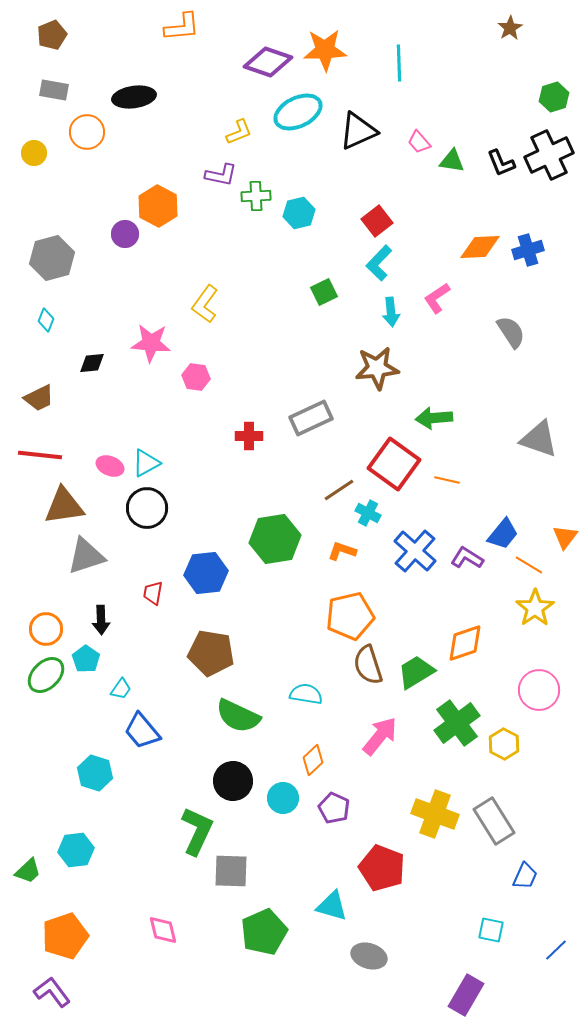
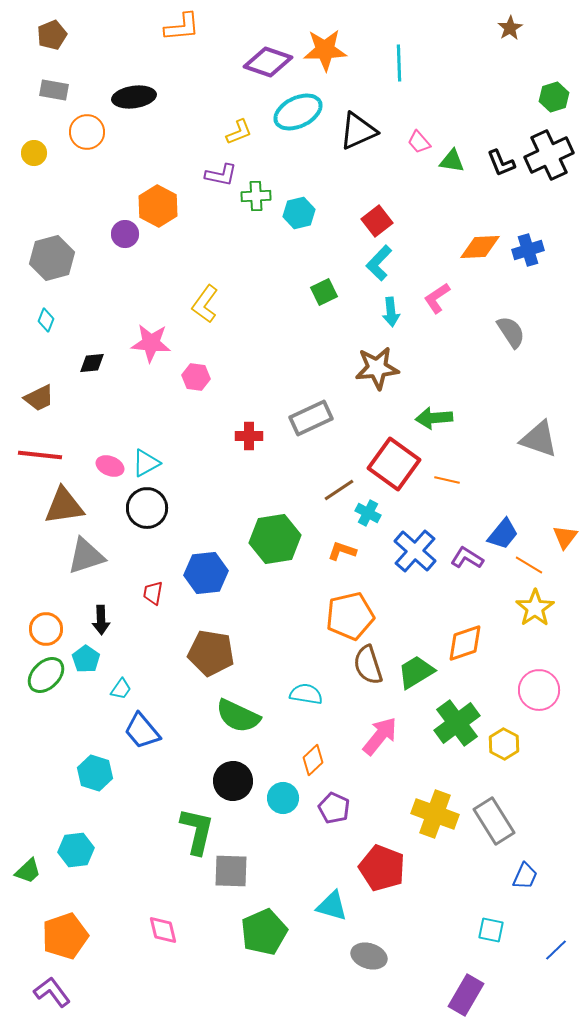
green L-shape at (197, 831): rotated 12 degrees counterclockwise
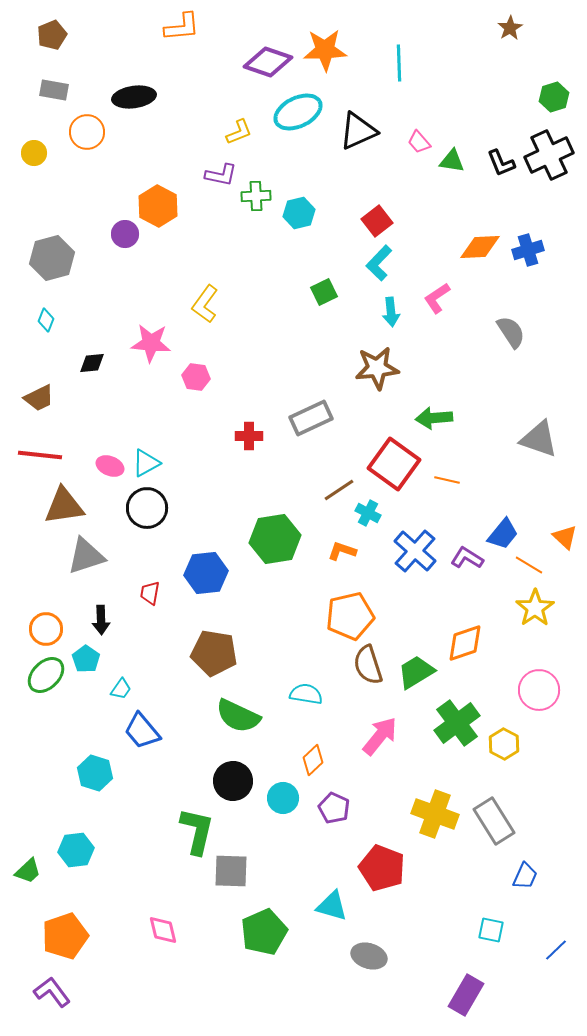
orange triangle at (565, 537): rotated 24 degrees counterclockwise
red trapezoid at (153, 593): moved 3 px left
brown pentagon at (211, 653): moved 3 px right
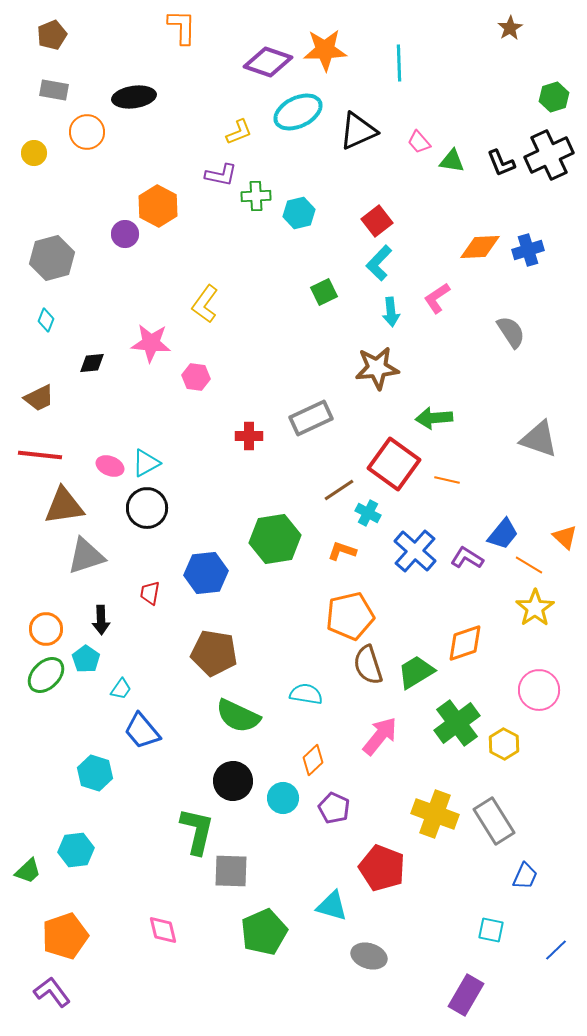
orange L-shape at (182, 27): rotated 84 degrees counterclockwise
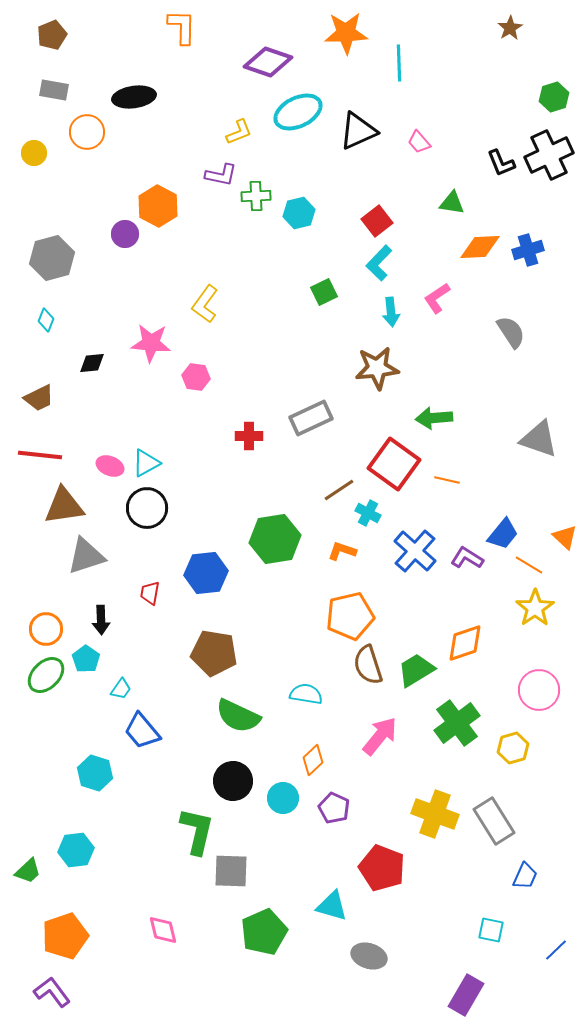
orange star at (325, 50): moved 21 px right, 17 px up
green triangle at (452, 161): moved 42 px down
green trapezoid at (416, 672): moved 2 px up
yellow hexagon at (504, 744): moved 9 px right, 4 px down; rotated 16 degrees clockwise
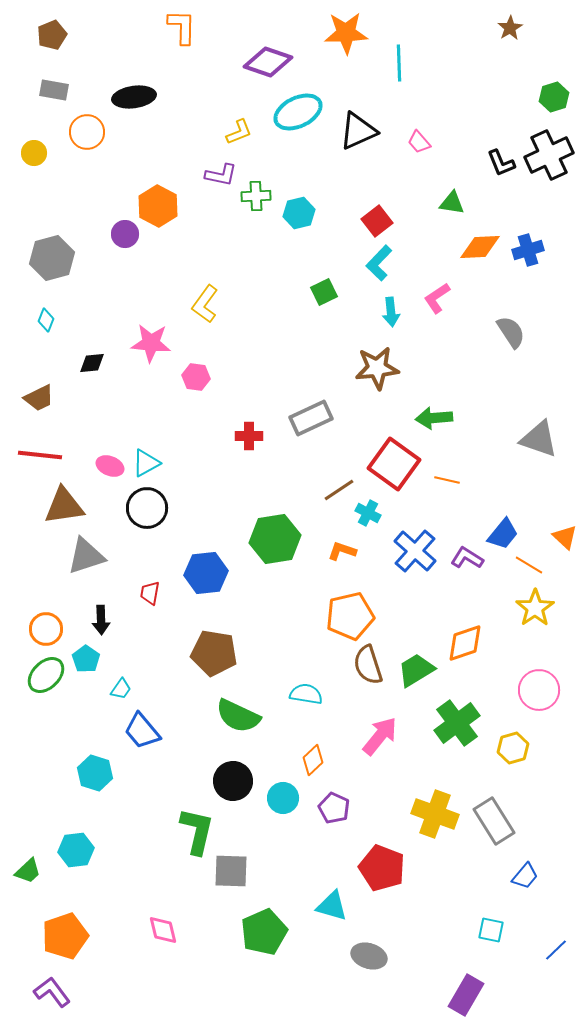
blue trapezoid at (525, 876): rotated 16 degrees clockwise
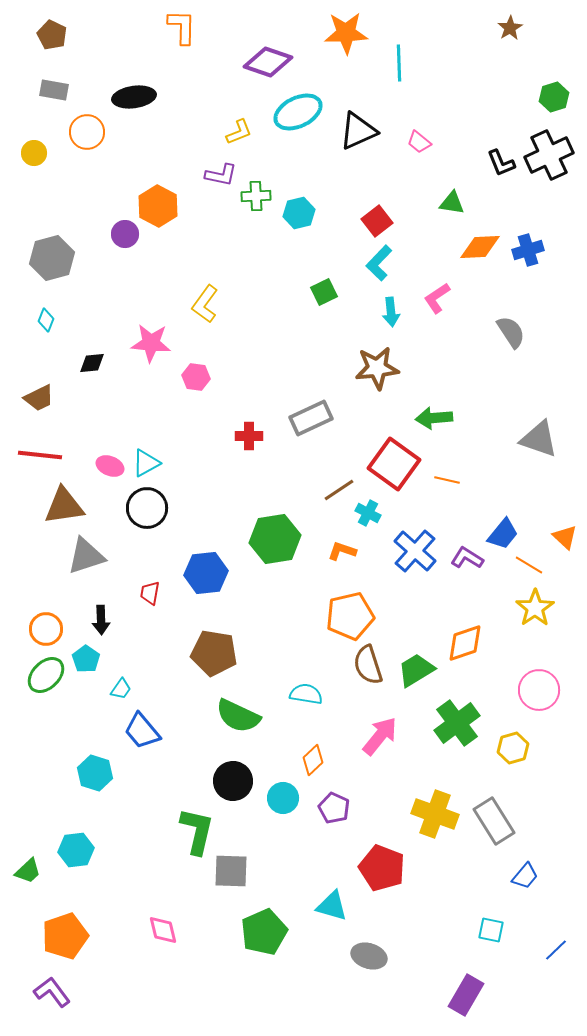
brown pentagon at (52, 35): rotated 24 degrees counterclockwise
pink trapezoid at (419, 142): rotated 10 degrees counterclockwise
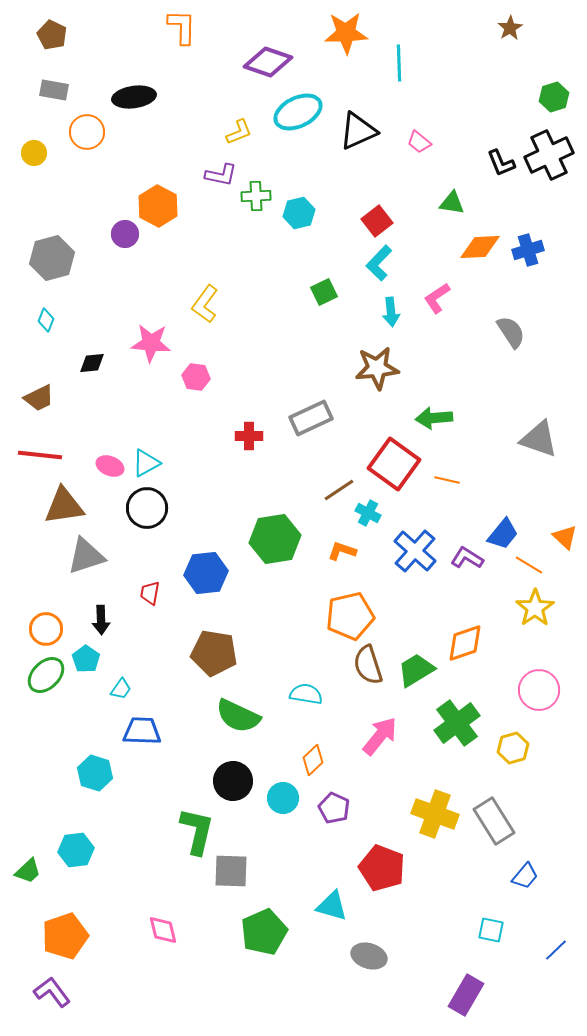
blue trapezoid at (142, 731): rotated 132 degrees clockwise
